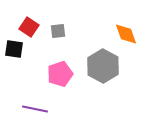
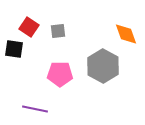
pink pentagon: rotated 20 degrees clockwise
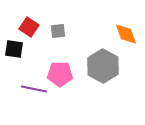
purple line: moved 1 px left, 20 px up
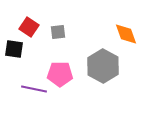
gray square: moved 1 px down
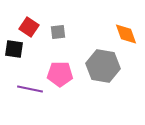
gray hexagon: rotated 20 degrees counterclockwise
purple line: moved 4 px left
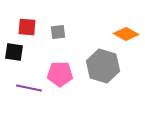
red square: moved 2 px left; rotated 30 degrees counterclockwise
orange diamond: rotated 40 degrees counterclockwise
black square: moved 3 px down
gray hexagon: rotated 8 degrees clockwise
purple line: moved 1 px left, 1 px up
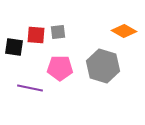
red square: moved 9 px right, 8 px down
orange diamond: moved 2 px left, 3 px up
black square: moved 5 px up
pink pentagon: moved 6 px up
purple line: moved 1 px right
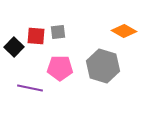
red square: moved 1 px down
black square: rotated 36 degrees clockwise
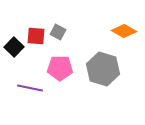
gray square: rotated 35 degrees clockwise
gray hexagon: moved 3 px down
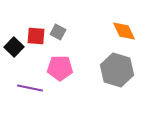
orange diamond: rotated 35 degrees clockwise
gray hexagon: moved 14 px right, 1 px down
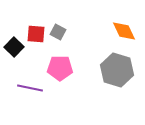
red square: moved 2 px up
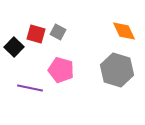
red square: rotated 12 degrees clockwise
pink pentagon: moved 1 px right, 2 px down; rotated 15 degrees clockwise
